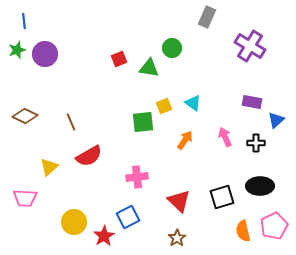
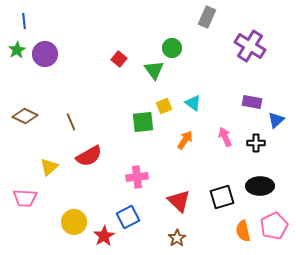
green star: rotated 12 degrees counterclockwise
red square: rotated 28 degrees counterclockwise
green triangle: moved 5 px right, 2 px down; rotated 45 degrees clockwise
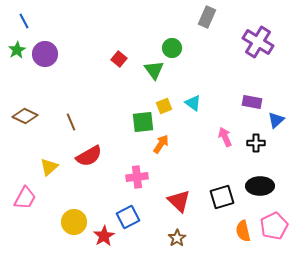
blue line: rotated 21 degrees counterclockwise
purple cross: moved 8 px right, 4 px up
orange arrow: moved 24 px left, 4 px down
pink trapezoid: rotated 65 degrees counterclockwise
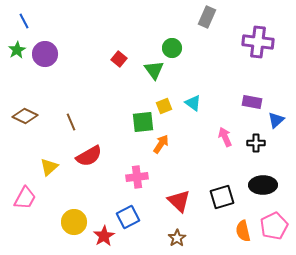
purple cross: rotated 24 degrees counterclockwise
black ellipse: moved 3 px right, 1 px up
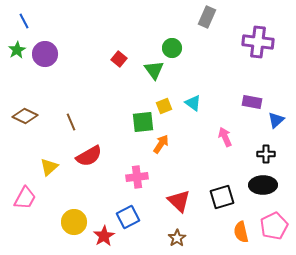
black cross: moved 10 px right, 11 px down
orange semicircle: moved 2 px left, 1 px down
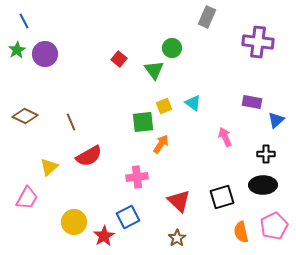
pink trapezoid: moved 2 px right
